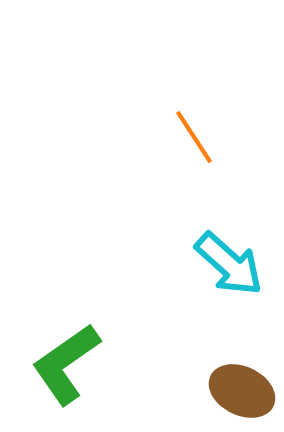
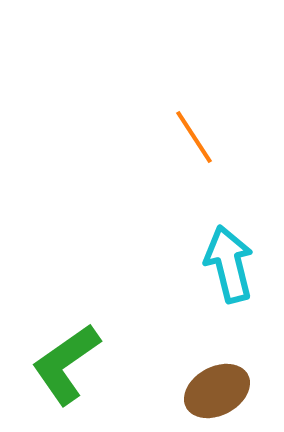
cyan arrow: rotated 146 degrees counterclockwise
brown ellipse: moved 25 px left; rotated 54 degrees counterclockwise
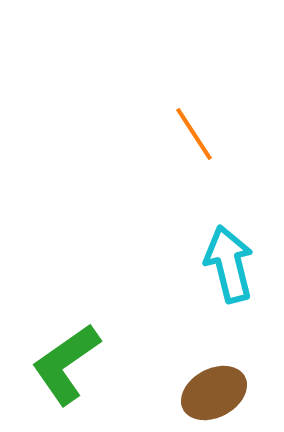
orange line: moved 3 px up
brown ellipse: moved 3 px left, 2 px down
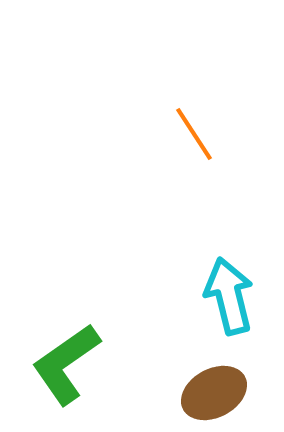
cyan arrow: moved 32 px down
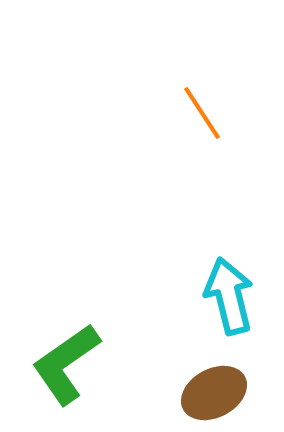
orange line: moved 8 px right, 21 px up
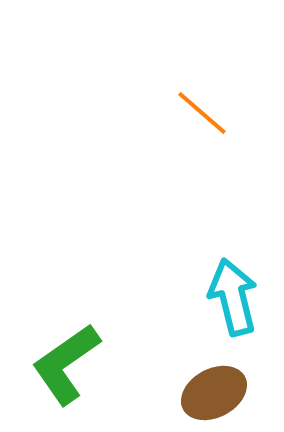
orange line: rotated 16 degrees counterclockwise
cyan arrow: moved 4 px right, 1 px down
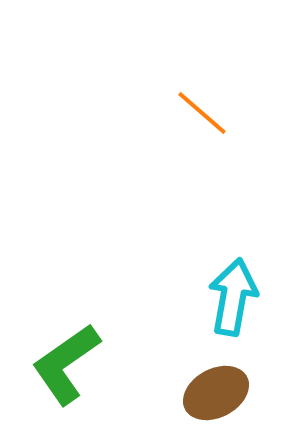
cyan arrow: rotated 24 degrees clockwise
brown ellipse: moved 2 px right
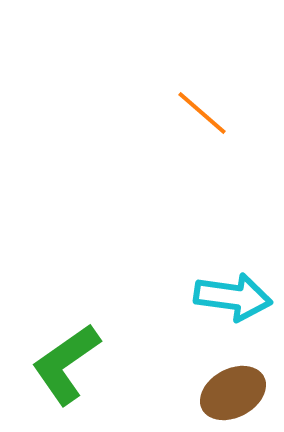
cyan arrow: rotated 88 degrees clockwise
brown ellipse: moved 17 px right
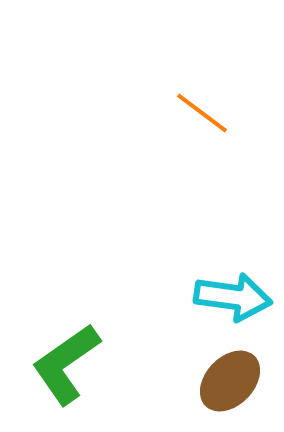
orange line: rotated 4 degrees counterclockwise
brown ellipse: moved 3 px left, 12 px up; rotated 18 degrees counterclockwise
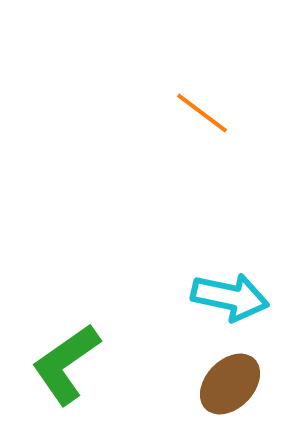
cyan arrow: moved 3 px left; rotated 4 degrees clockwise
brown ellipse: moved 3 px down
